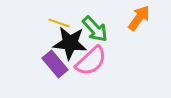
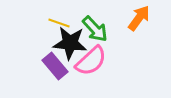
purple rectangle: moved 2 px down
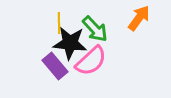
yellow line: rotated 70 degrees clockwise
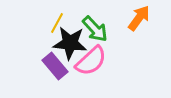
yellow line: moved 2 px left; rotated 30 degrees clockwise
